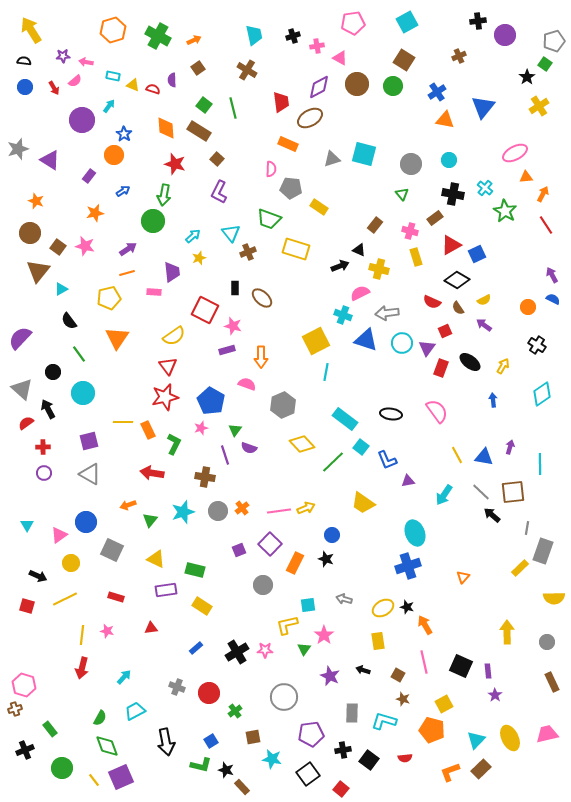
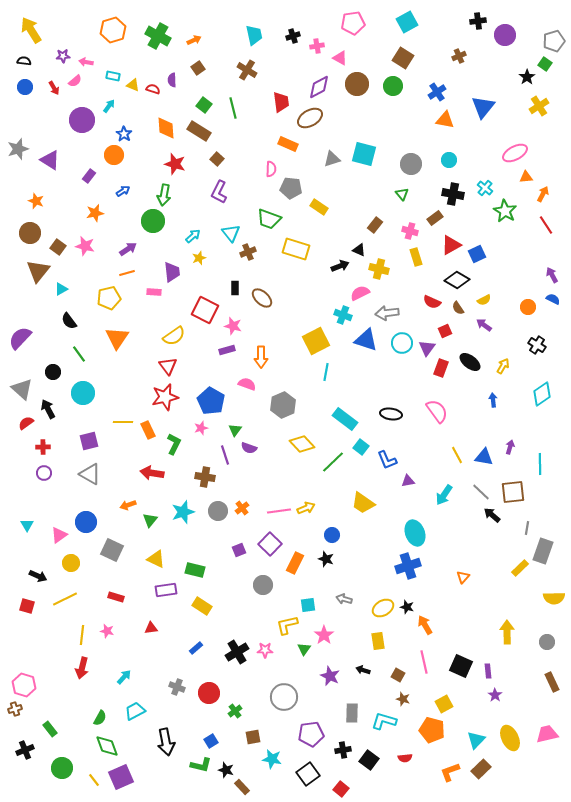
brown square at (404, 60): moved 1 px left, 2 px up
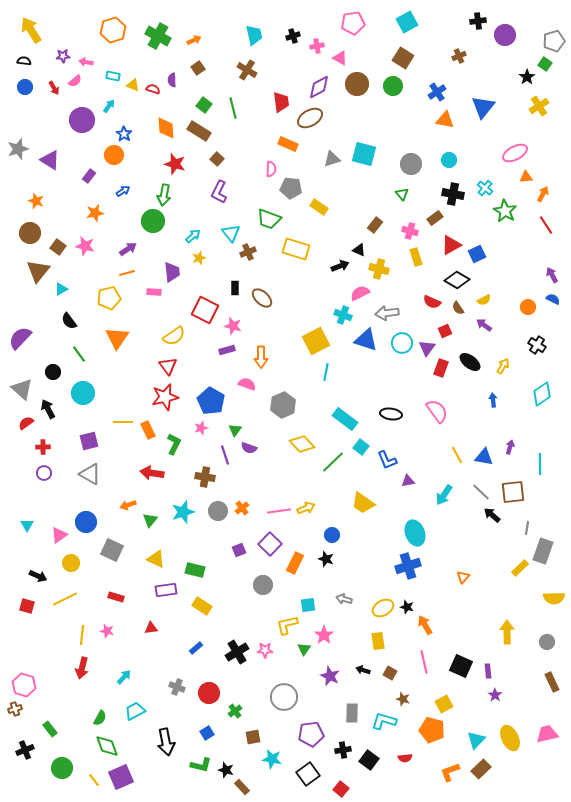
brown square at (398, 675): moved 8 px left, 2 px up
blue square at (211, 741): moved 4 px left, 8 px up
